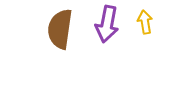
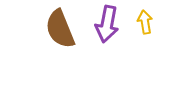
brown semicircle: rotated 30 degrees counterclockwise
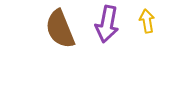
yellow arrow: moved 2 px right, 1 px up
